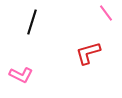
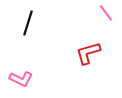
black line: moved 4 px left, 1 px down
pink L-shape: moved 4 px down
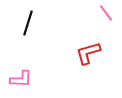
pink L-shape: rotated 25 degrees counterclockwise
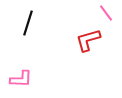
red L-shape: moved 13 px up
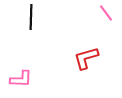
black line: moved 3 px right, 6 px up; rotated 15 degrees counterclockwise
red L-shape: moved 2 px left, 18 px down
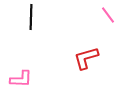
pink line: moved 2 px right, 2 px down
